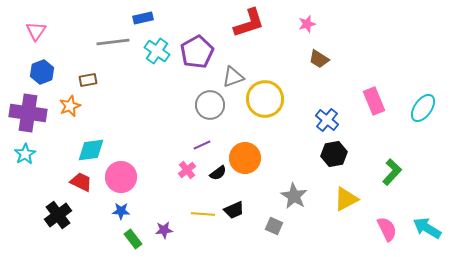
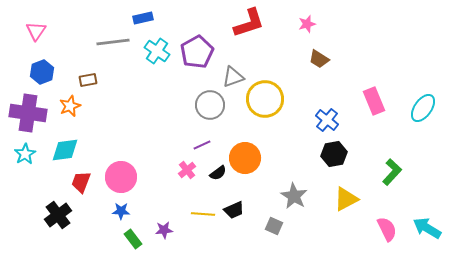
cyan diamond: moved 26 px left
red trapezoid: rotated 95 degrees counterclockwise
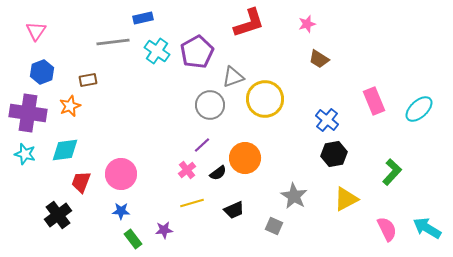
cyan ellipse: moved 4 px left, 1 px down; rotated 12 degrees clockwise
purple line: rotated 18 degrees counterclockwise
cyan star: rotated 25 degrees counterclockwise
pink circle: moved 3 px up
yellow line: moved 11 px left, 11 px up; rotated 20 degrees counterclockwise
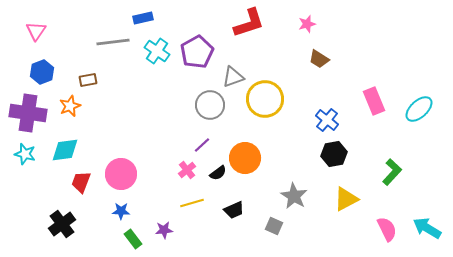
black cross: moved 4 px right, 9 px down
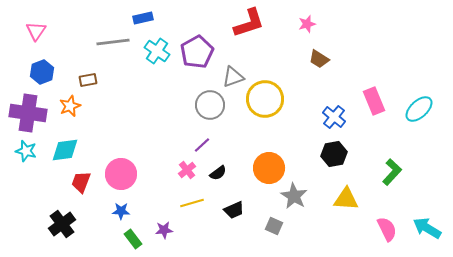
blue cross: moved 7 px right, 3 px up
cyan star: moved 1 px right, 3 px up
orange circle: moved 24 px right, 10 px down
yellow triangle: rotated 32 degrees clockwise
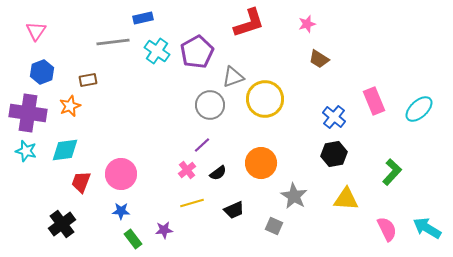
orange circle: moved 8 px left, 5 px up
